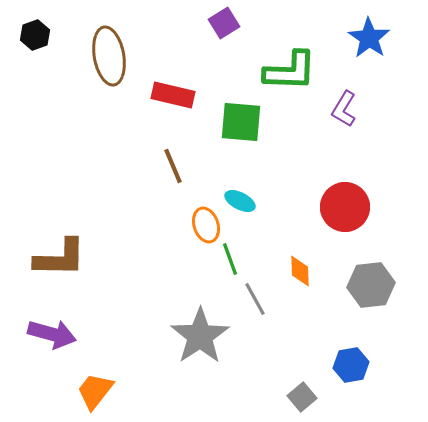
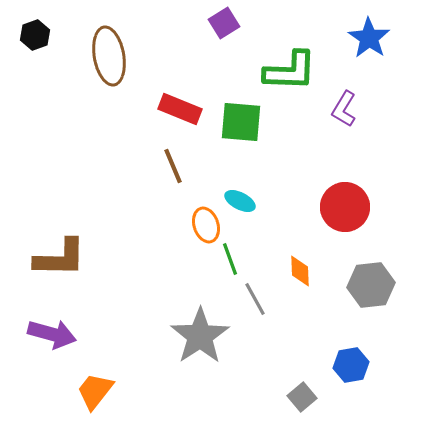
red rectangle: moved 7 px right, 14 px down; rotated 9 degrees clockwise
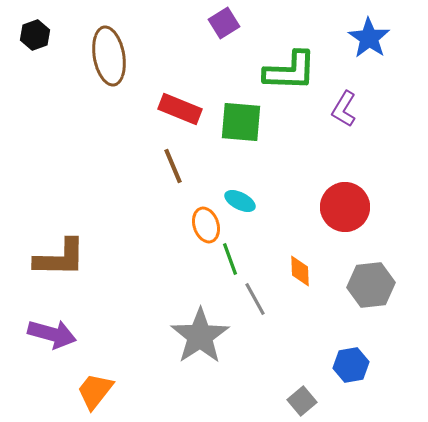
gray square: moved 4 px down
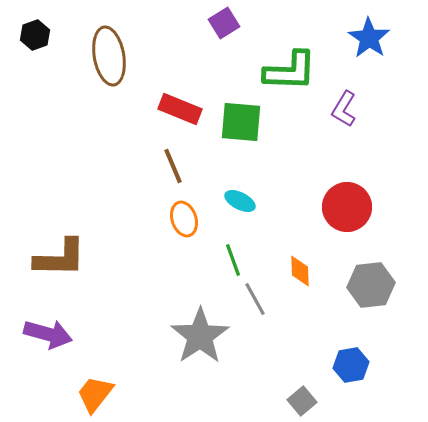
red circle: moved 2 px right
orange ellipse: moved 22 px left, 6 px up
green line: moved 3 px right, 1 px down
purple arrow: moved 4 px left
orange trapezoid: moved 3 px down
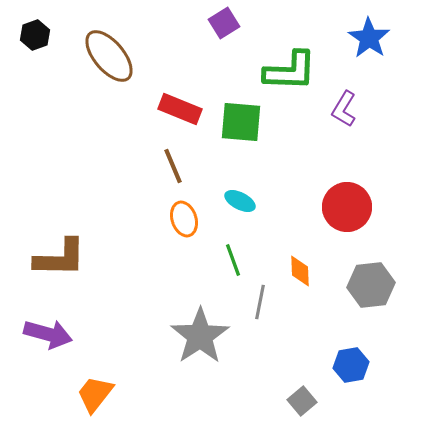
brown ellipse: rotated 30 degrees counterclockwise
gray line: moved 5 px right, 3 px down; rotated 40 degrees clockwise
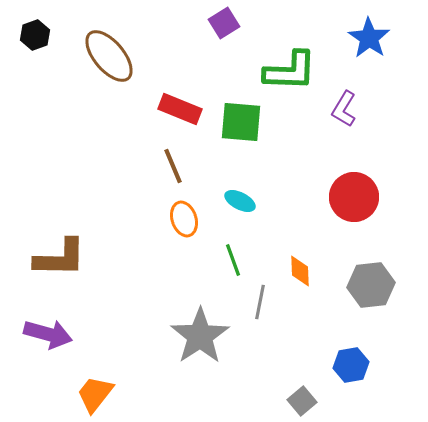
red circle: moved 7 px right, 10 px up
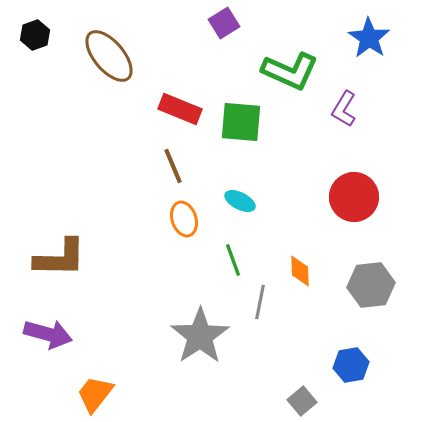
green L-shape: rotated 22 degrees clockwise
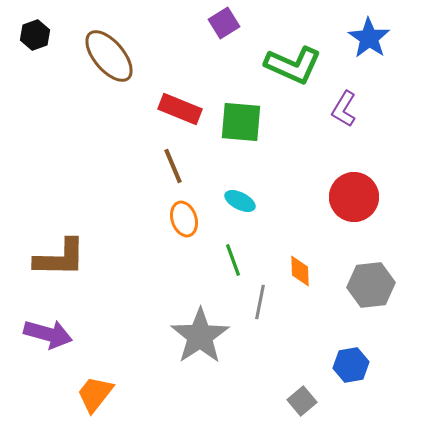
green L-shape: moved 3 px right, 6 px up
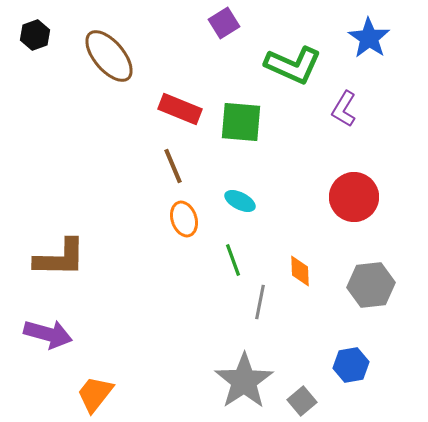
gray star: moved 44 px right, 45 px down
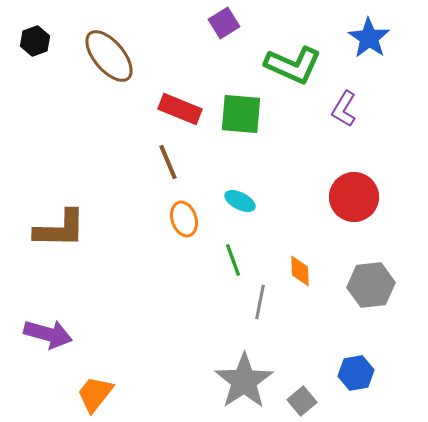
black hexagon: moved 6 px down
green square: moved 8 px up
brown line: moved 5 px left, 4 px up
brown L-shape: moved 29 px up
blue hexagon: moved 5 px right, 8 px down
